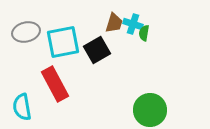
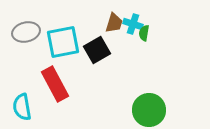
green circle: moved 1 px left
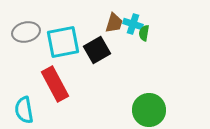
cyan semicircle: moved 2 px right, 3 px down
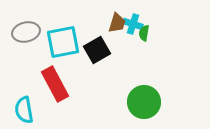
brown trapezoid: moved 3 px right
green circle: moved 5 px left, 8 px up
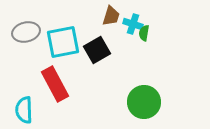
brown trapezoid: moved 6 px left, 7 px up
cyan semicircle: rotated 8 degrees clockwise
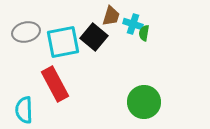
black square: moved 3 px left, 13 px up; rotated 20 degrees counterclockwise
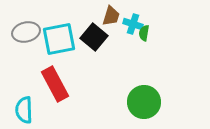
cyan square: moved 4 px left, 3 px up
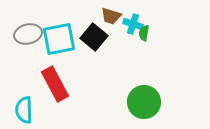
brown trapezoid: rotated 90 degrees clockwise
gray ellipse: moved 2 px right, 2 px down
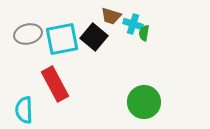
cyan square: moved 3 px right
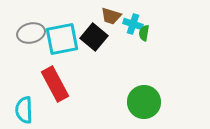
gray ellipse: moved 3 px right, 1 px up
